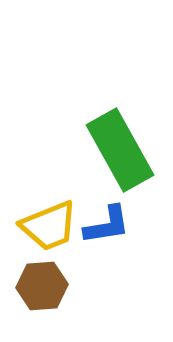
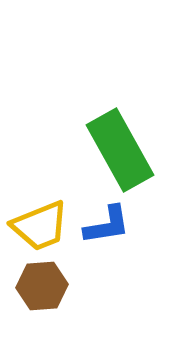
yellow trapezoid: moved 9 px left
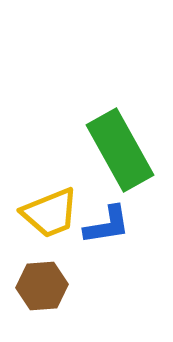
yellow trapezoid: moved 10 px right, 13 px up
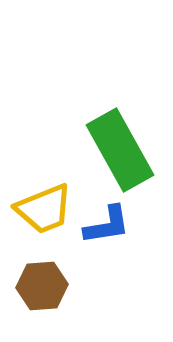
yellow trapezoid: moved 6 px left, 4 px up
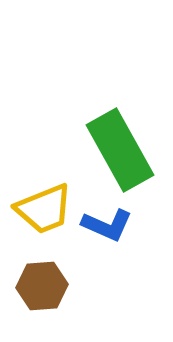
blue L-shape: rotated 33 degrees clockwise
